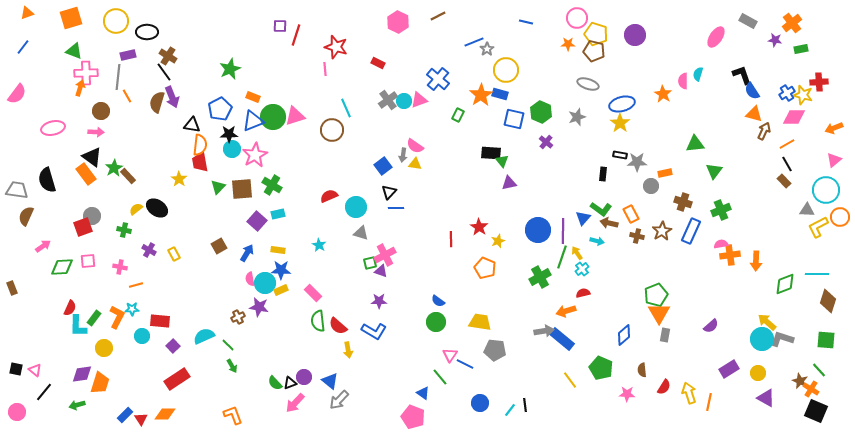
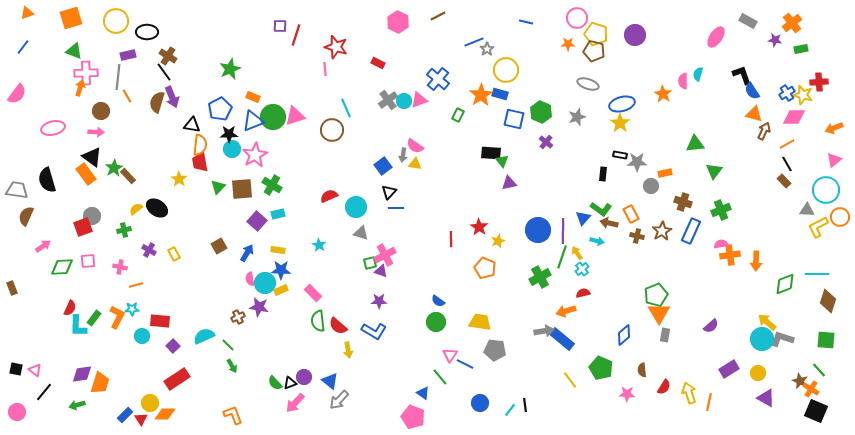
green cross at (124, 230): rotated 24 degrees counterclockwise
yellow circle at (104, 348): moved 46 px right, 55 px down
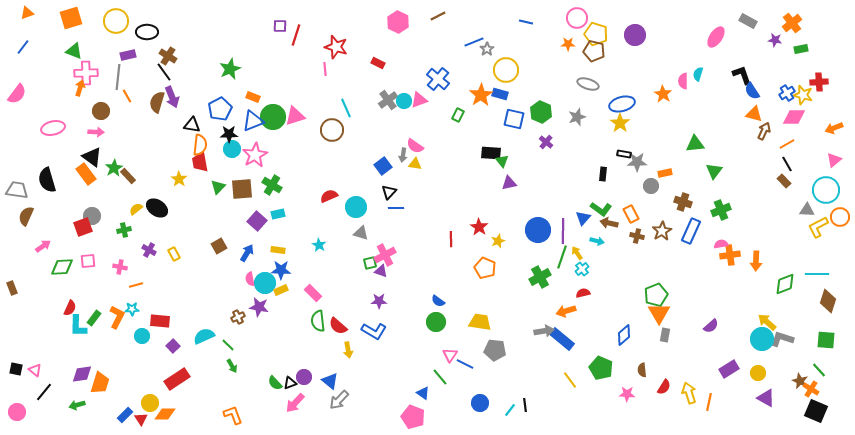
black rectangle at (620, 155): moved 4 px right, 1 px up
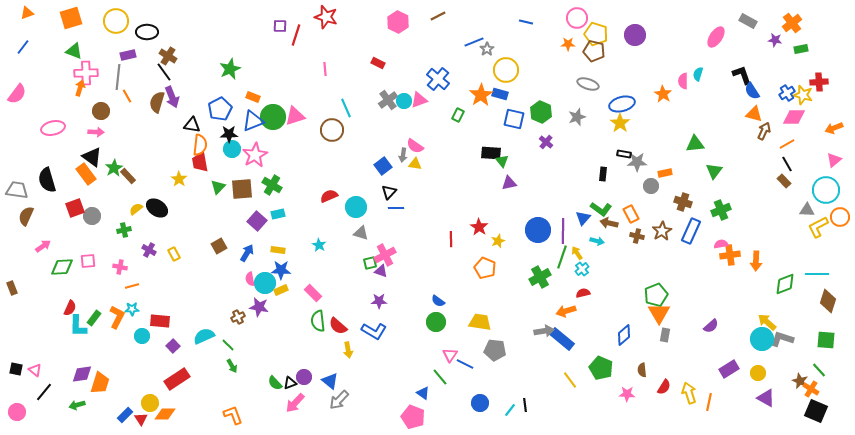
red star at (336, 47): moved 10 px left, 30 px up
red square at (83, 227): moved 8 px left, 19 px up
orange line at (136, 285): moved 4 px left, 1 px down
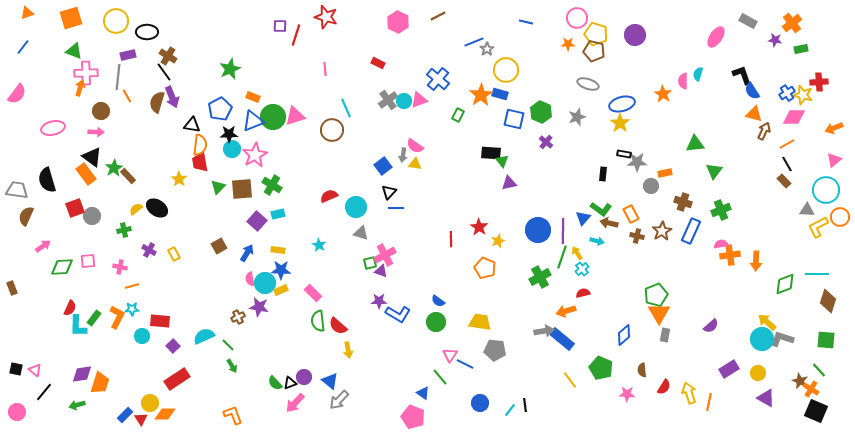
blue L-shape at (374, 331): moved 24 px right, 17 px up
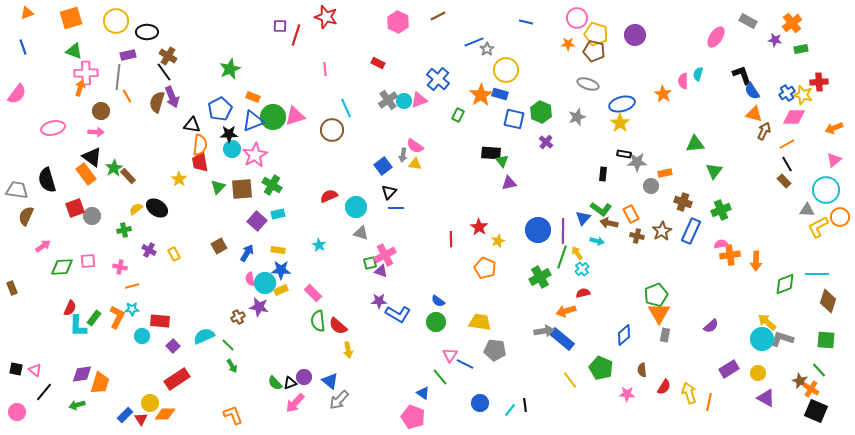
blue line at (23, 47): rotated 56 degrees counterclockwise
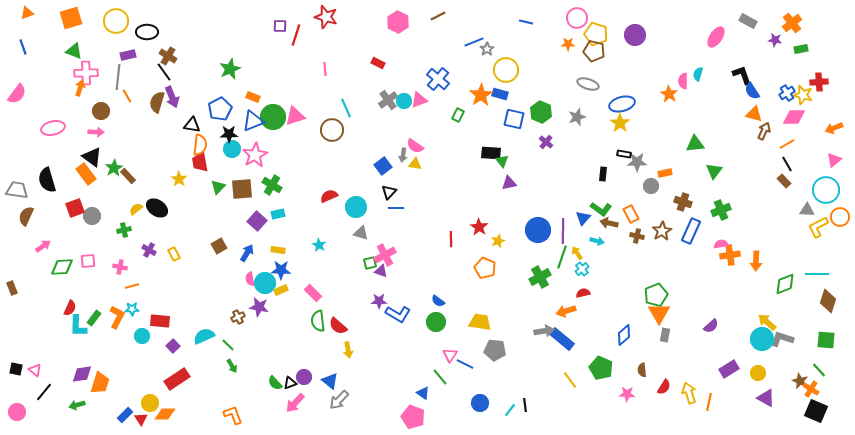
orange star at (663, 94): moved 6 px right
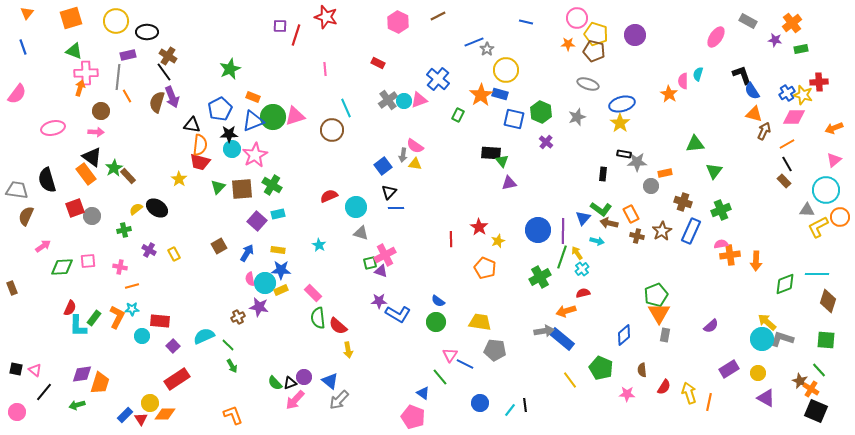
orange triangle at (27, 13): rotated 32 degrees counterclockwise
red trapezoid at (200, 162): rotated 65 degrees counterclockwise
green semicircle at (318, 321): moved 3 px up
pink arrow at (295, 403): moved 3 px up
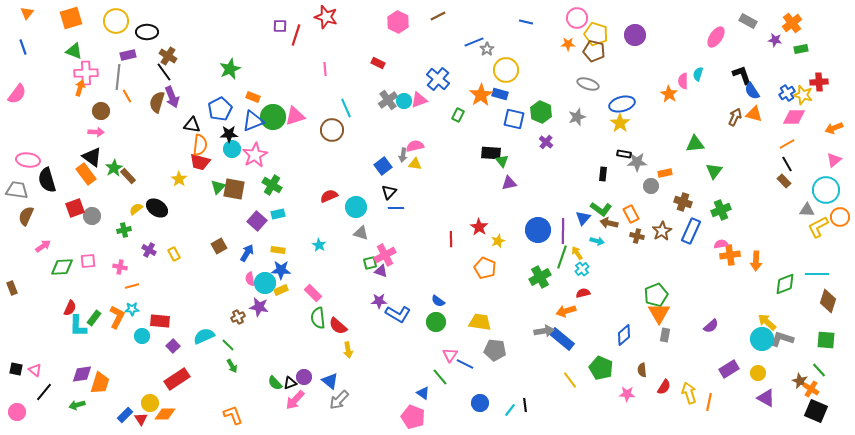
pink ellipse at (53, 128): moved 25 px left, 32 px down; rotated 20 degrees clockwise
brown arrow at (764, 131): moved 29 px left, 14 px up
pink semicircle at (415, 146): rotated 132 degrees clockwise
brown square at (242, 189): moved 8 px left; rotated 15 degrees clockwise
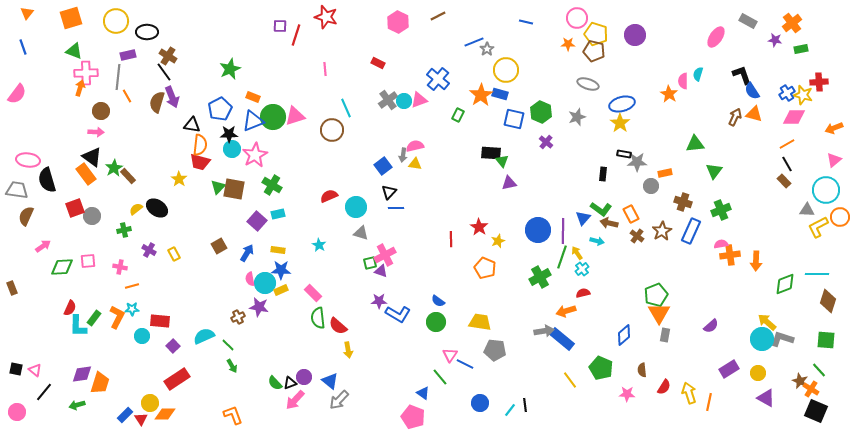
brown cross at (637, 236): rotated 24 degrees clockwise
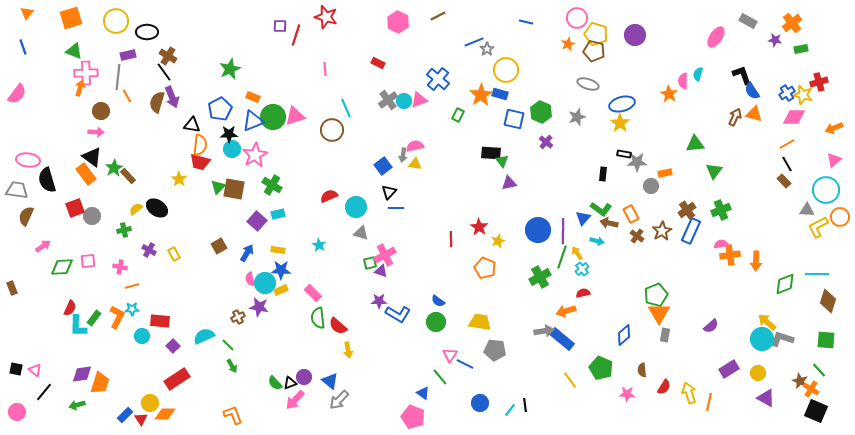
orange star at (568, 44): rotated 24 degrees counterclockwise
red cross at (819, 82): rotated 12 degrees counterclockwise
brown cross at (683, 202): moved 4 px right, 8 px down; rotated 36 degrees clockwise
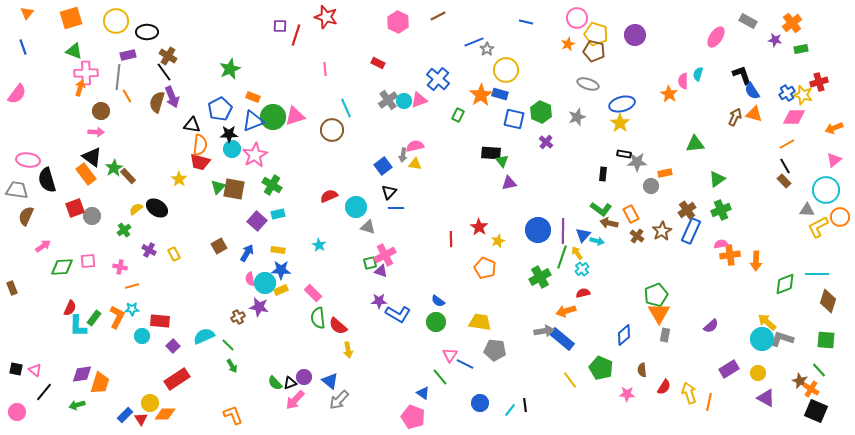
black line at (787, 164): moved 2 px left, 2 px down
green triangle at (714, 171): moved 3 px right, 8 px down; rotated 18 degrees clockwise
blue triangle at (583, 218): moved 17 px down
green cross at (124, 230): rotated 24 degrees counterclockwise
gray triangle at (361, 233): moved 7 px right, 6 px up
